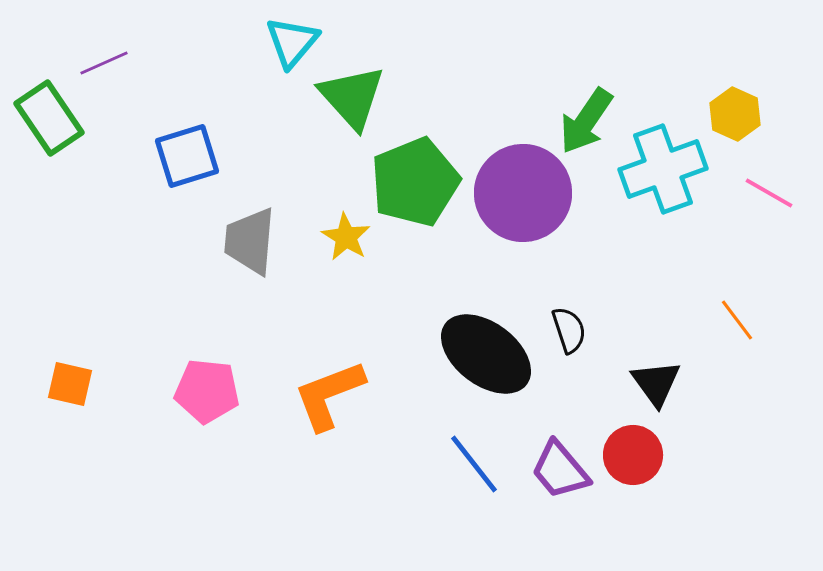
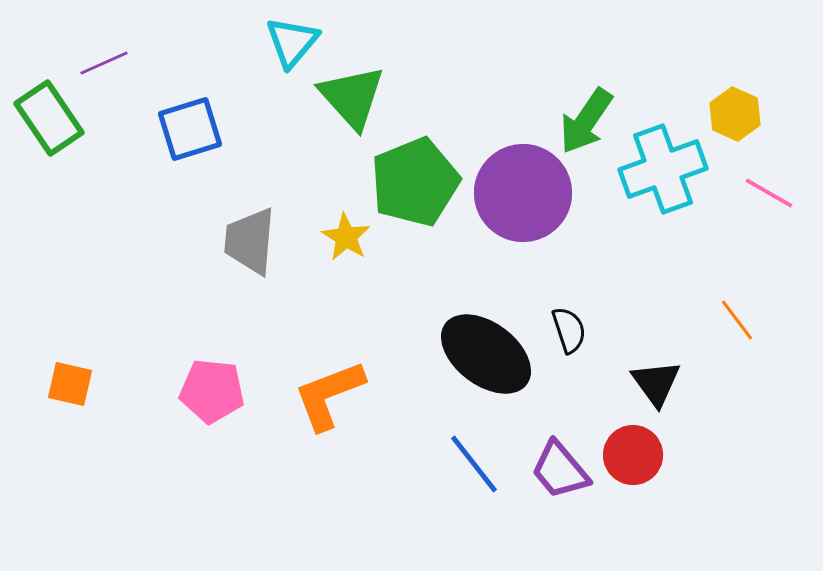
blue square: moved 3 px right, 27 px up
pink pentagon: moved 5 px right
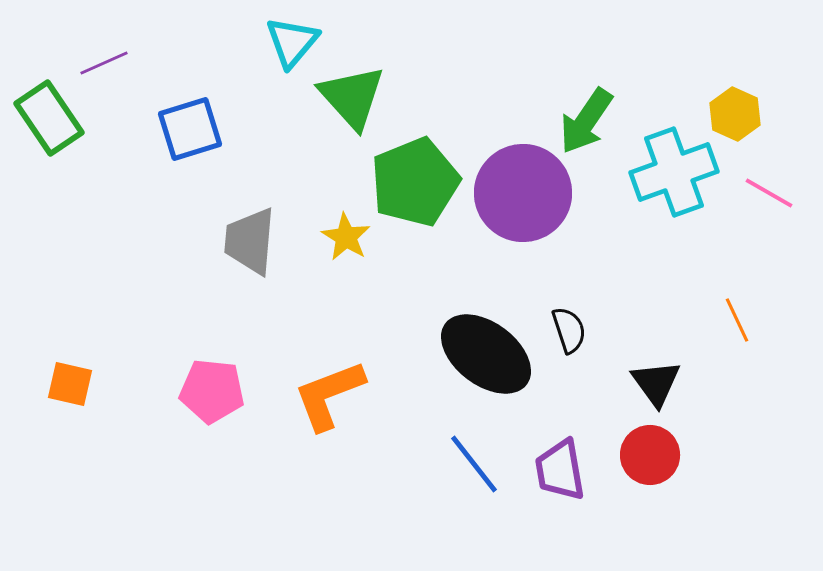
cyan cross: moved 11 px right, 3 px down
orange line: rotated 12 degrees clockwise
red circle: moved 17 px right
purple trapezoid: rotated 30 degrees clockwise
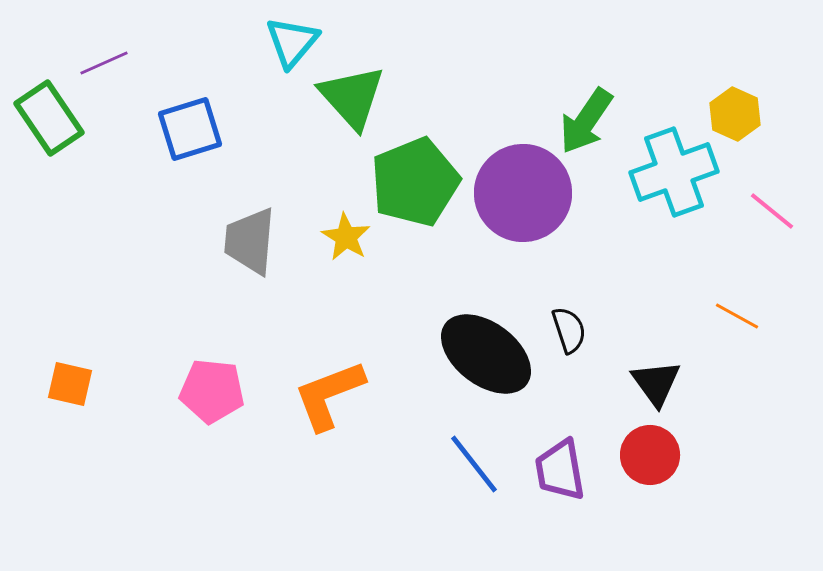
pink line: moved 3 px right, 18 px down; rotated 9 degrees clockwise
orange line: moved 4 px up; rotated 36 degrees counterclockwise
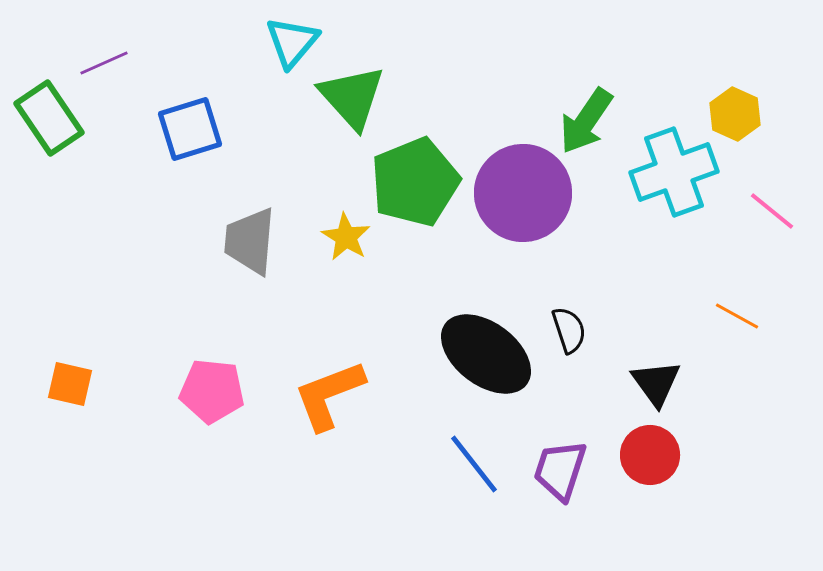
purple trapezoid: rotated 28 degrees clockwise
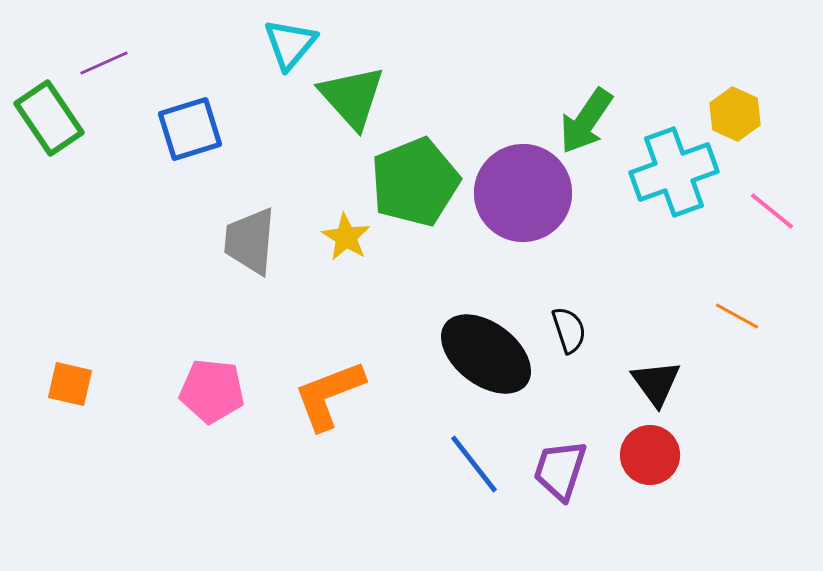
cyan triangle: moved 2 px left, 2 px down
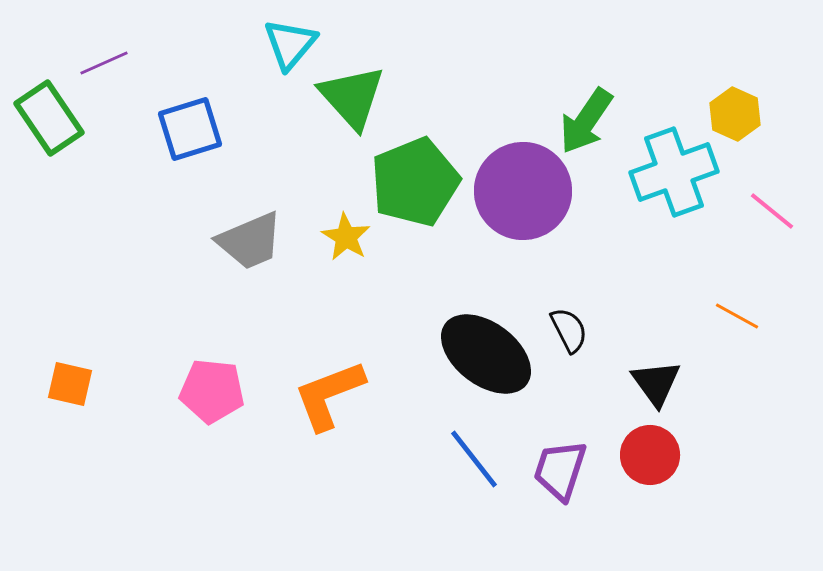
purple circle: moved 2 px up
gray trapezoid: rotated 118 degrees counterclockwise
black semicircle: rotated 9 degrees counterclockwise
blue line: moved 5 px up
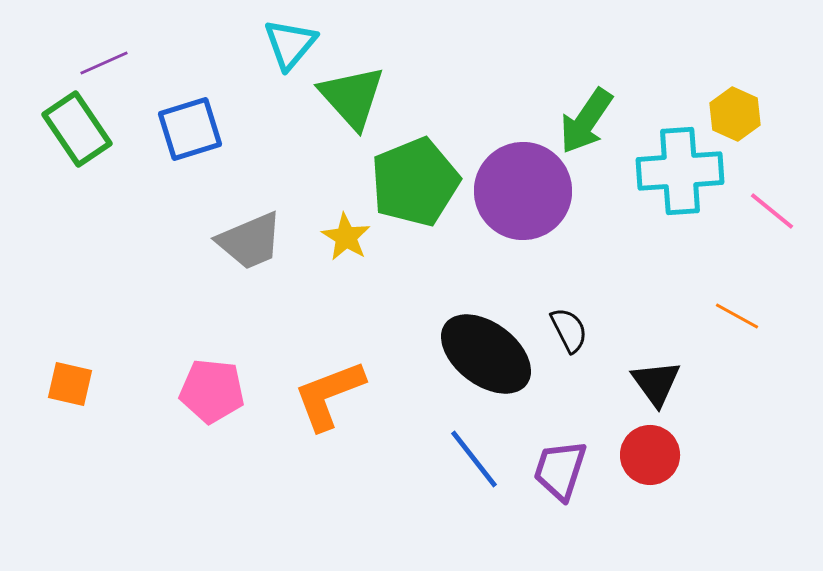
green rectangle: moved 28 px right, 11 px down
cyan cross: moved 6 px right, 1 px up; rotated 16 degrees clockwise
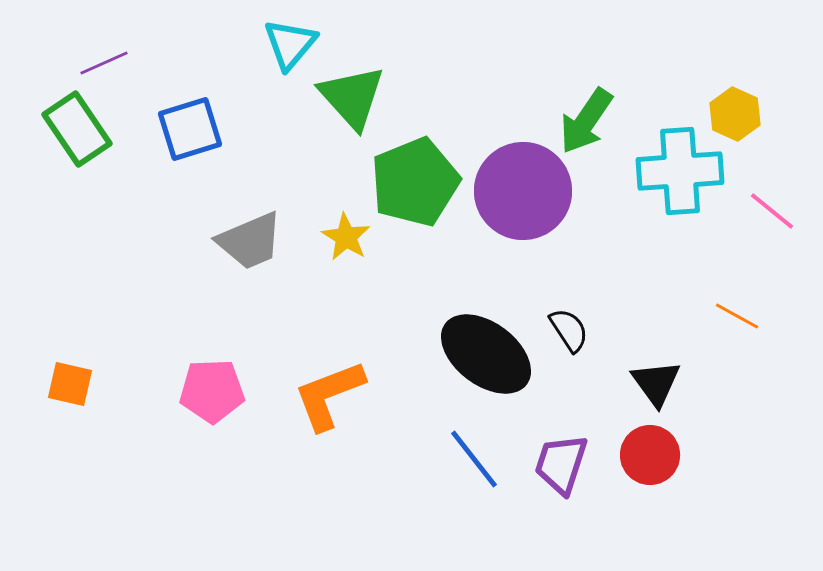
black semicircle: rotated 6 degrees counterclockwise
pink pentagon: rotated 8 degrees counterclockwise
purple trapezoid: moved 1 px right, 6 px up
